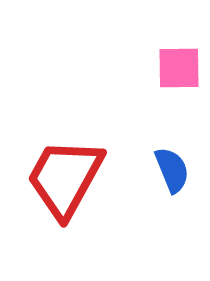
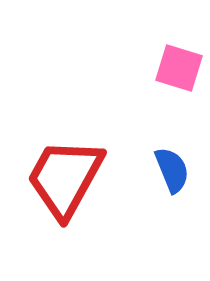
pink square: rotated 18 degrees clockwise
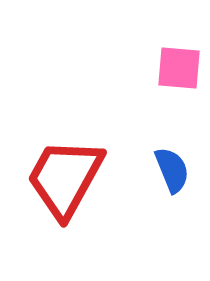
pink square: rotated 12 degrees counterclockwise
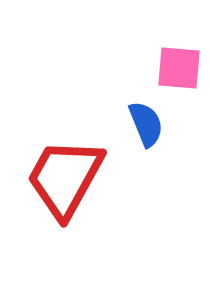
blue semicircle: moved 26 px left, 46 px up
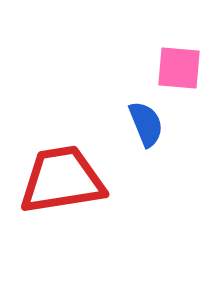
red trapezoid: moved 3 px left, 2 px down; rotated 52 degrees clockwise
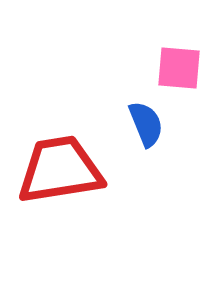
red trapezoid: moved 2 px left, 10 px up
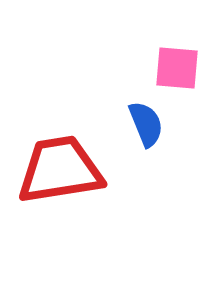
pink square: moved 2 px left
